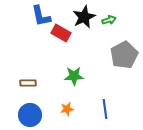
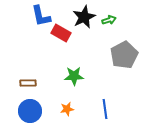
blue circle: moved 4 px up
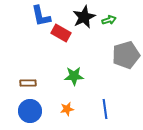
gray pentagon: moved 2 px right; rotated 12 degrees clockwise
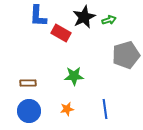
blue L-shape: moved 3 px left; rotated 15 degrees clockwise
blue circle: moved 1 px left
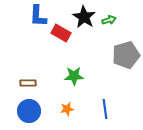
black star: rotated 15 degrees counterclockwise
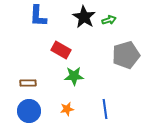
red rectangle: moved 17 px down
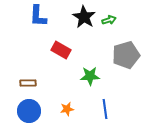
green star: moved 16 px right
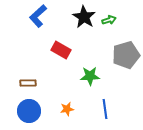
blue L-shape: rotated 45 degrees clockwise
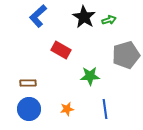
blue circle: moved 2 px up
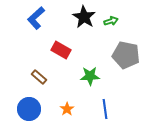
blue L-shape: moved 2 px left, 2 px down
green arrow: moved 2 px right, 1 px down
gray pentagon: rotated 28 degrees clockwise
brown rectangle: moved 11 px right, 6 px up; rotated 42 degrees clockwise
orange star: rotated 24 degrees counterclockwise
